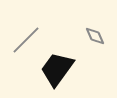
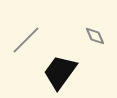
black trapezoid: moved 3 px right, 3 px down
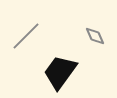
gray line: moved 4 px up
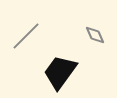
gray diamond: moved 1 px up
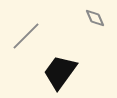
gray diamond: moved 17 px up
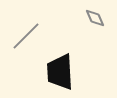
black trapezoid: rotated 39 degrees counterclockwise
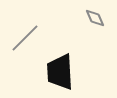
gray line: moved 1 px left, 2 px down
